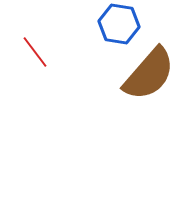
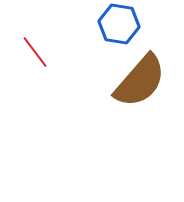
brown semicircle: moved 9 px left, 7 px down
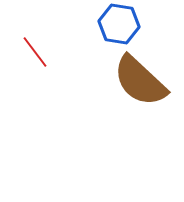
brown semicircle: rotated 92 degrees clockwise
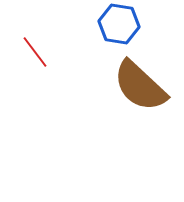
brown semicircle: moved 5 px down
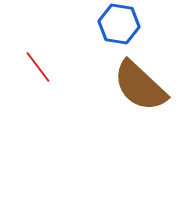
red line: moved 3 px right, 15 px down
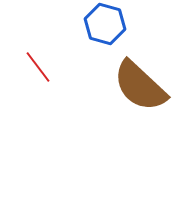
blue hexagon: moved 14 px left; rotated 6 degrees clockwise
